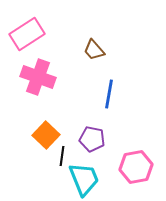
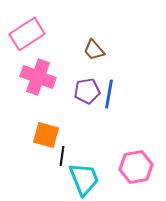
orange square: rotated 28 degrees counterclockwise
purple pentagon: moved 5 px left, 48 px up; rotated 20 degrees counterclockwise
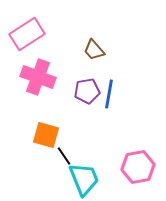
black line: moved 2 px right; rotated 42 degrees counterclockwise
pink hexagon: moved 2 px right
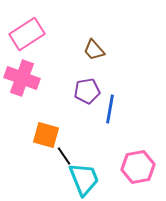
pink cross: moved 16 px left, 1 px down
blue line: moved 1 px right, 15 px down
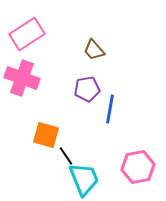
purple pentagon: moved 2 px up
black line: moved 2 px right
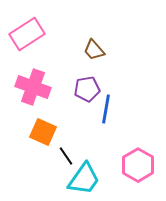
pink cross: moved 11 px right, 9 px down
blue line: moved 4 px left
orange square: moved 3 px left, 3 px up; rotated 8 degrees clockwise
pink hexagon: moved 2 px up; rotated 20 degrees counterclockwise
cyan trapezoid: rotated 57 degrees clockwise
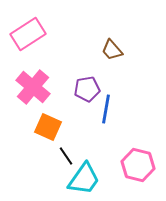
pink rectangle: moved 1 px right
brown trapezoid: moved 18 px right
pink cross: rotated 20 degrees clockwise
orange square: moved 5 px right, 5 px up
pink hexagon: rotated 16 degrees counterclockwise
